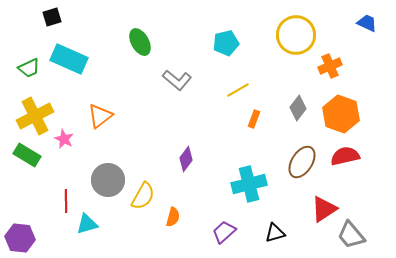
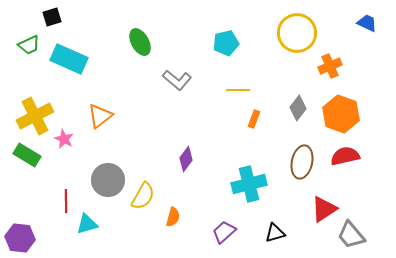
yellow circle: moved 1 px right, 2 px up
green trapezoid: moved 23 px up
yellow line: rotated 30 degrees clockwise
brown ellipse: rotated 20 degrees counterclockwise
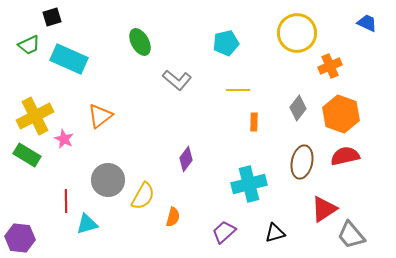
orange rectangle: moved 3 px down; rotated 18 degrees counterclockwise
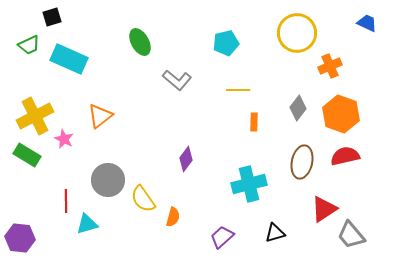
yellow semicircle: moved 3 px down; rotated 116 degrees clockwise
purple trapezoid: moved 2 px left, 5 px down
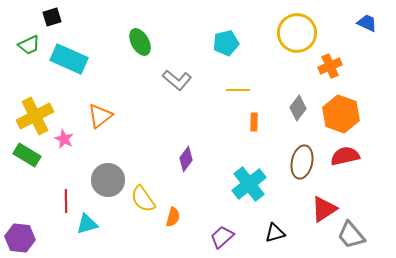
cyan cross: rotated 24 degrees counterclockwise
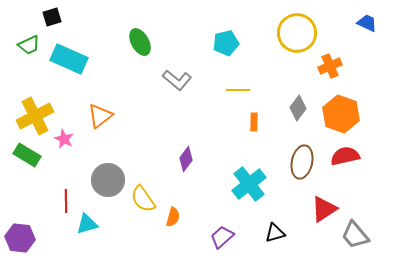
gray trapezoid: moved 4 px right
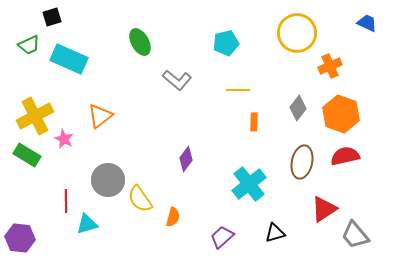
yellow semicircle: moved 3 px left
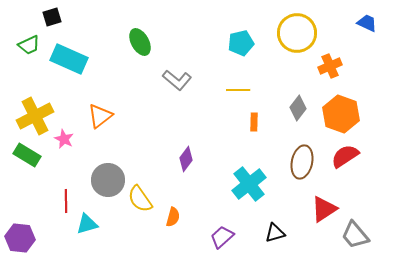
cyan pentagon: moved 15 px right
red semicircle: rotated 20 degrees counterclockwise
